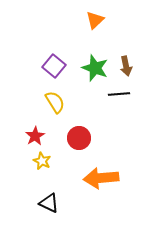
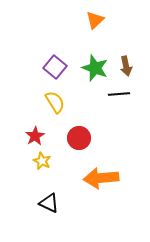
purple square: moved 1 px right, 1 px down
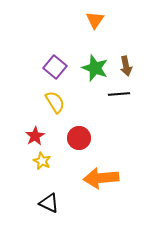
orange triangle: rotated 12 degrees counterclockwise
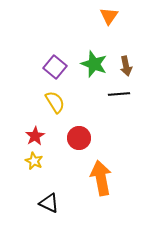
orange triangle: moved 14 px right, 4 px up
green star: moved 1 px left, 4 px up
yellow star: moved 8 px left
orange arrow: rotated 84 degrees clockwise
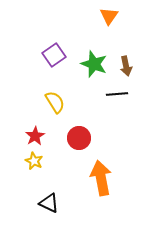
purple square: moved 1 px left, 12 px up; rotated 15 degrees clockwise
black line: moved 2 px left
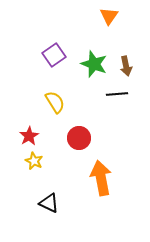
red star: moved 6 px left
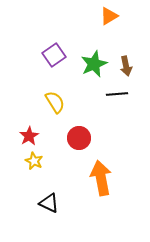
orange triangle: rotated 24 degrees clockwise
green star: rotated 28 degrees clockwise
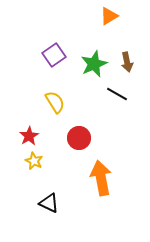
brown arrow: moved 1 px right, 4 px up
black line: rotated 35 degrees clockwise
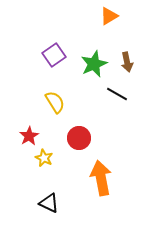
yellow star: moved 10 px right, 3 px up
